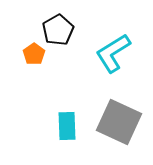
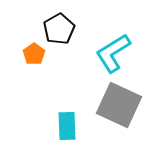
black pentagon: moved 1 px right, 1 px up
gray square: moved 17 px up
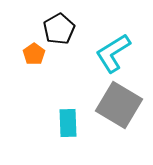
gray square: rotated 6 degrees clockwise
cyan rectangle: moved 1 px right, 3 px up
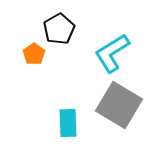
cyan L-shape: moved 1 px left
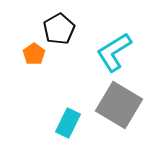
cyan L-shape: moved 2 px right, 1 px up
cyan rectangle: rotated 28 degrees clockwise
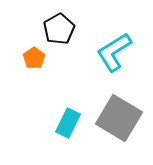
orange pentagon: moved 4 px down
gray square: moved 13 px down
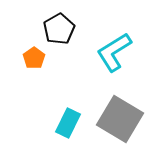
gray square: moved 1 px right, 1 px down
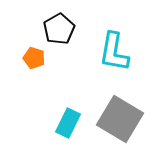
cyan L-shape: rotated 48 degrees counterclockwise
orange pentagon: rotated 20 degrees counterclockwise
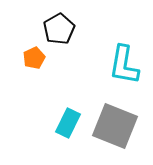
cyan L-shape: moved 10 px right, 13 px down
orange pentagon: rotated 30 degrees clockwise
gray square: moved 5 px left, 7 px down; rotated 9 degrees counterclockwise
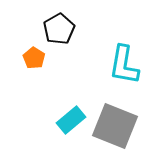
orange pentagon: rotated 15 degrees counterclockwise
cyan rectangle: moved 3 px right, 3 px up; rotated 24 degrees clockwise
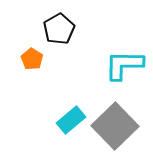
orange pentagon: moved 2 px left, 1 px down
cyan L-shape: rotated 81 degrees clockwise
gray square: rotated 24 degrees clockwise
